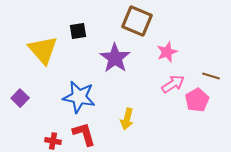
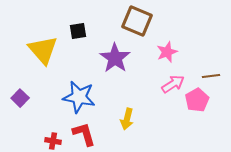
brown line: rotated 24 degrees counterclockwise
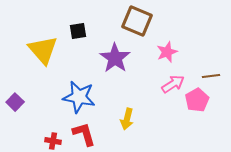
purple square: moved 5 px left, 4 px down
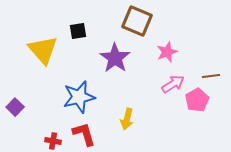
blue star: rotated 24 degrees counterclockwise
purple square: moved 5 px down
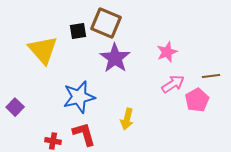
brown square: moved 31 px left, 2 px down
